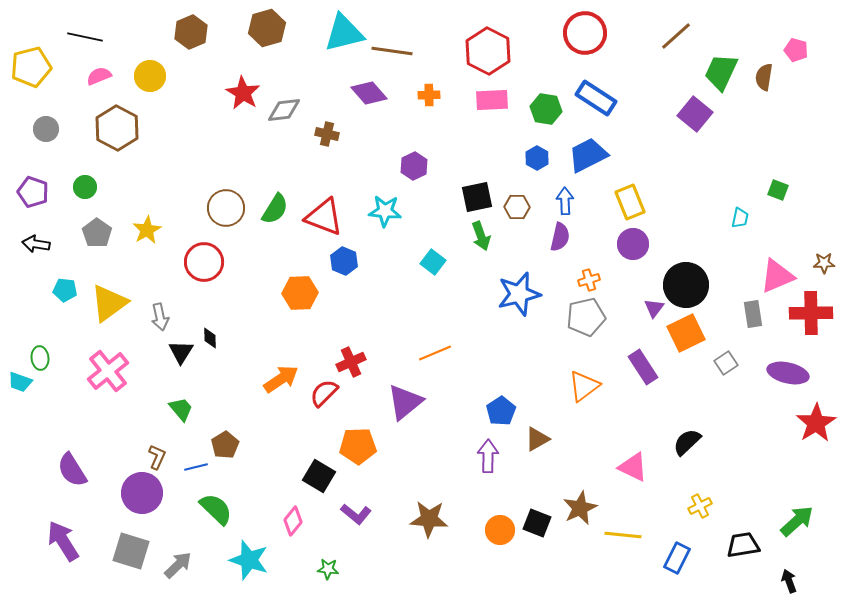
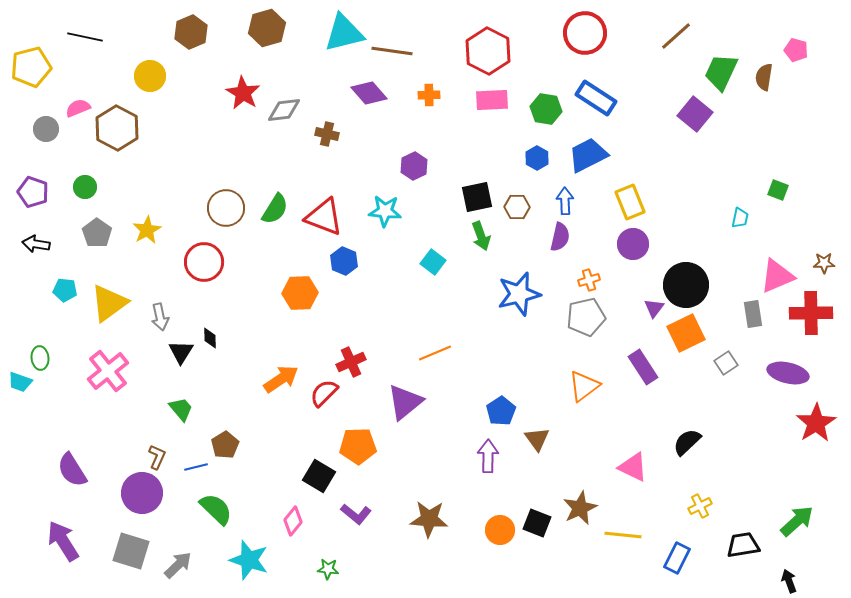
pink semicircle at (99, 76): moved 21 px left, 32 px down
brown triangle at (537, 439): rotated 36 degrees counterclockwise
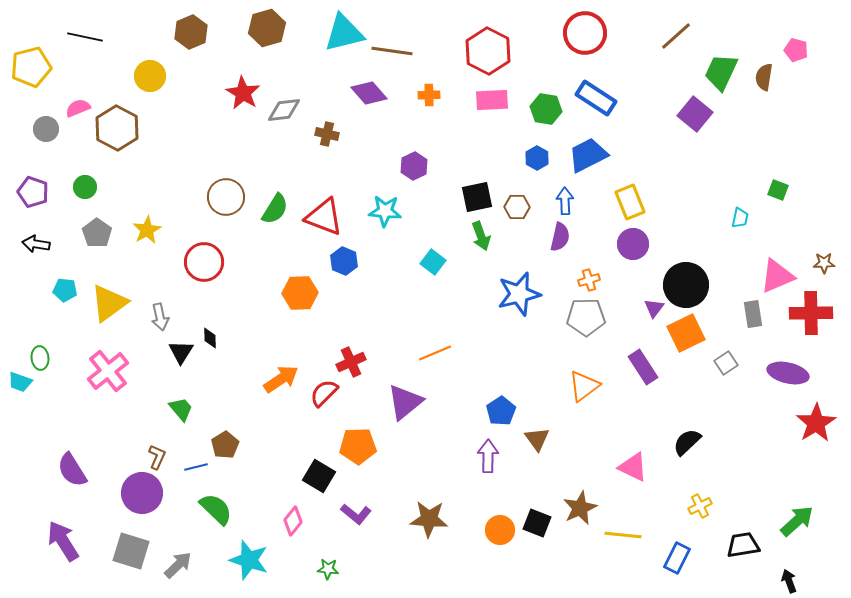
brown circle at (226, 208): moved 11 px up
gray pentagon at (586, 317): rotated 12 degrees clockwise
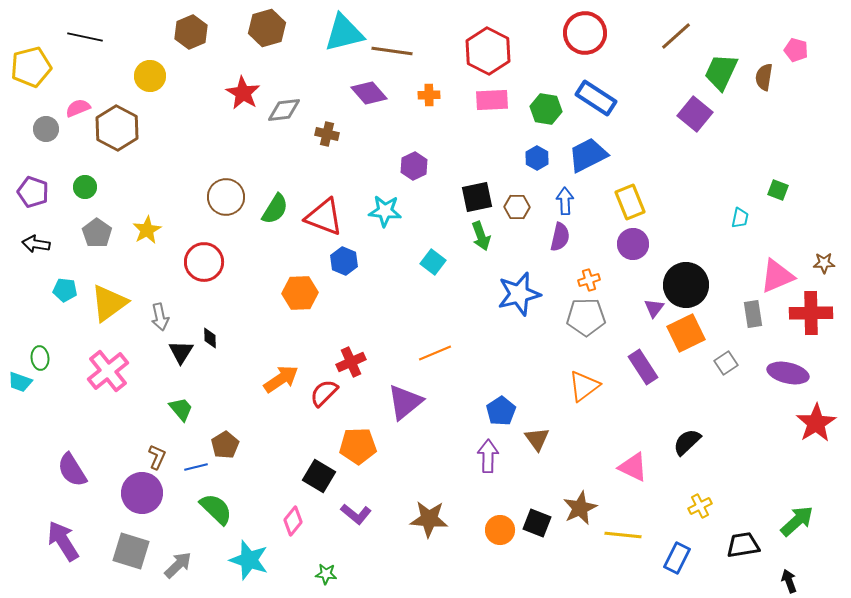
green star at (328, 569): moved 2 px left, 5 px down
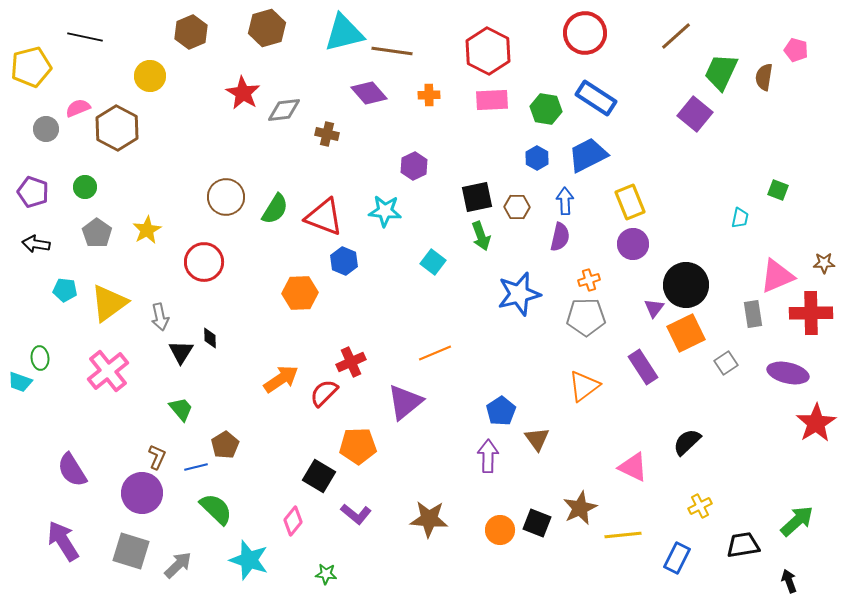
yellow line at (623, 535): rotated 12 degrees counterclockwise
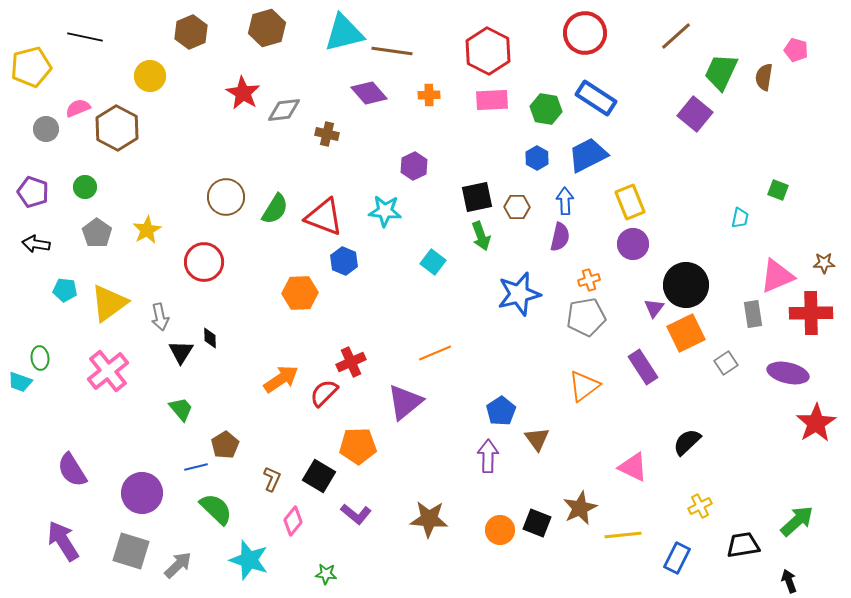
gray pentagon at (586, 317): rotated 9 degrees counterclockwise
brown L-shape at (157, 457): moved 115 px right, 22 px down
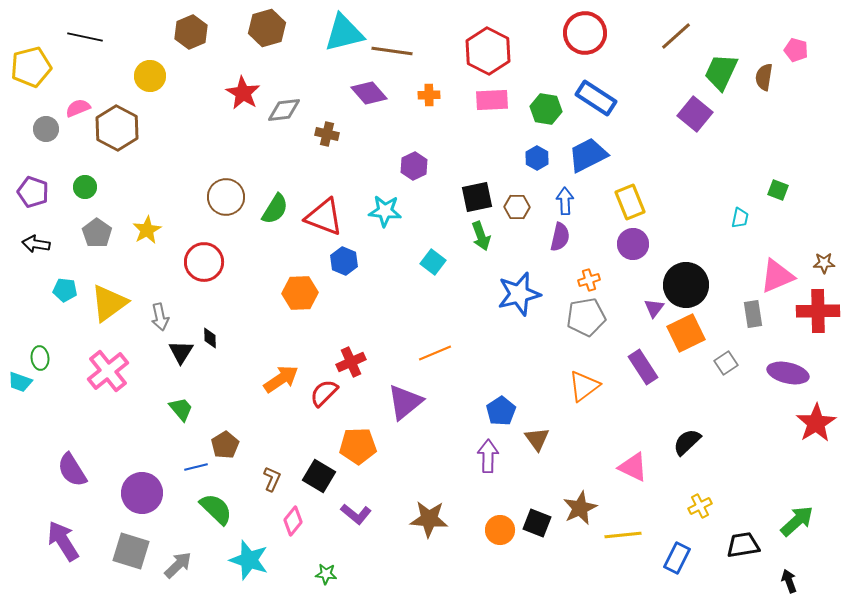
red cross at (811, 313): moved 7 px right, 2 px up
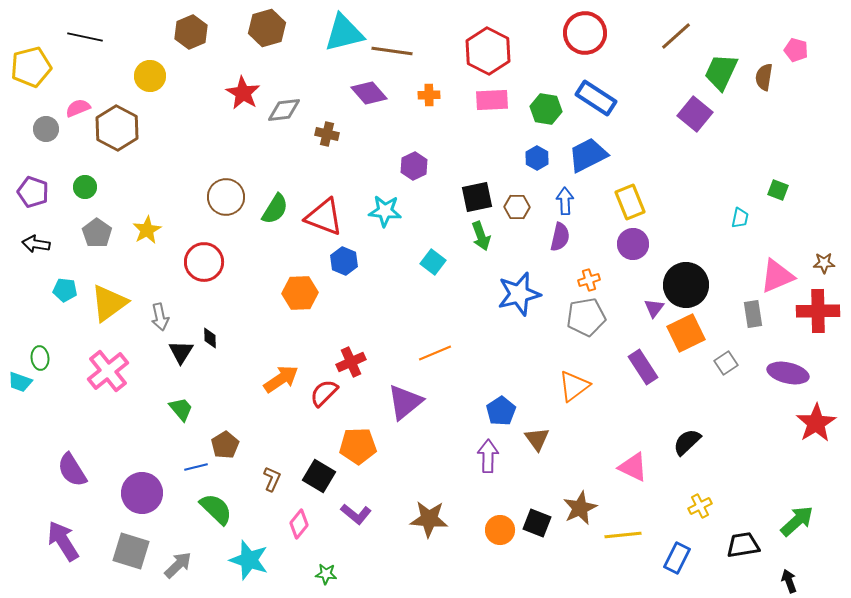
orange triangle at (584, 386): moved 10 px left
pink diamond at (293, 521): moved 6 px right, 3 px down
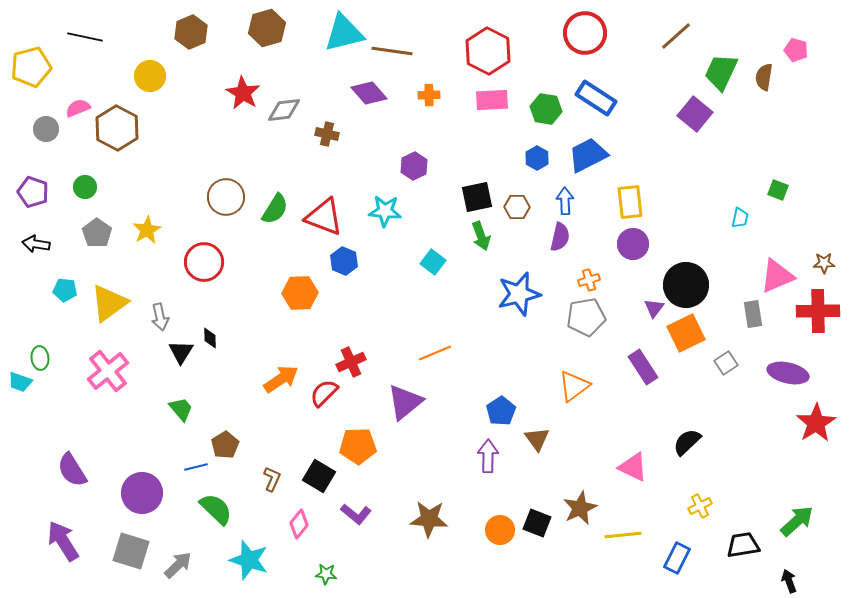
yellow rectangle at (630, 202): rotated 16 degrees clockwise
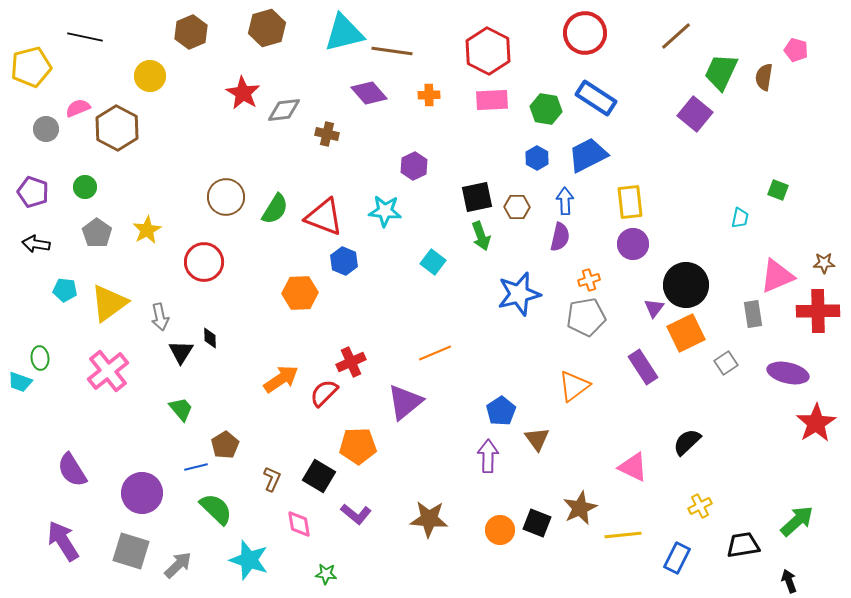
pink diamond at (299, 524): rotated 48 degrees counterclockwise
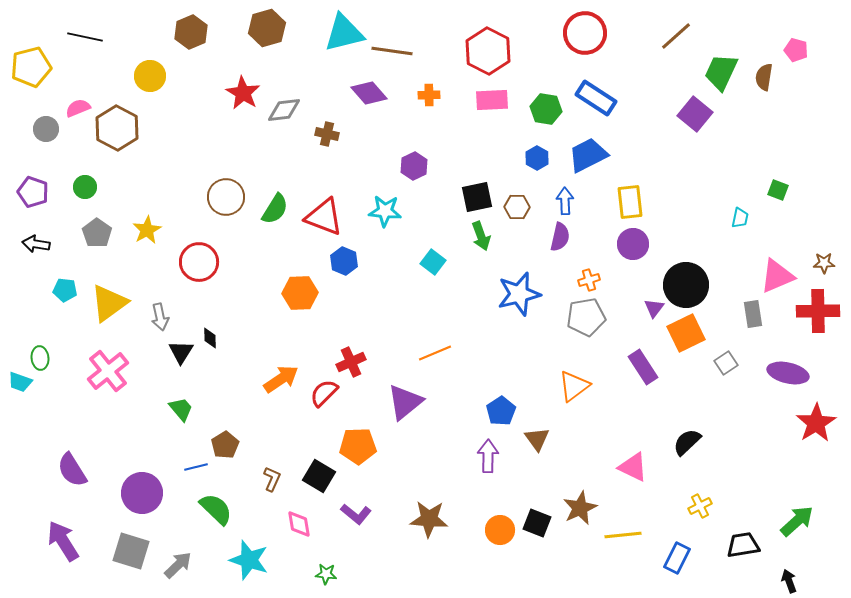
red circle at (204, 262): moved 5 px left
